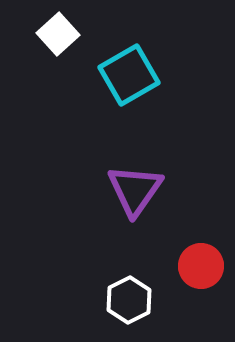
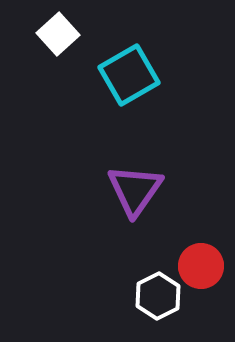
white hexagon: moved 29 px right, 4 px up
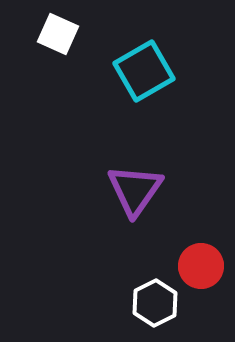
white square: rotated 24 degrees counterclockwise
cyan square: moved 15 px right, 4 px up
white hexagon: moved 3 px left, 7 px down
